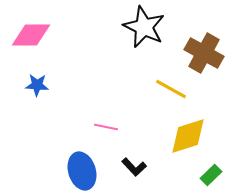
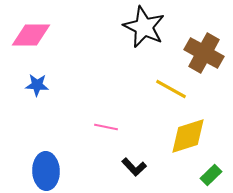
blue ellipse: moved 36 px left; rotated 15 degrees clockwise
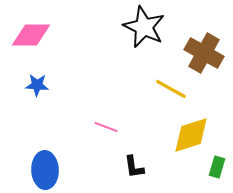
pink line: rotated 10 degrees clockwise
yellow diamond: moved 3 px right, 1 px up
black L-shape: rotated 35 degrees clockwise
blue ellipse: moved 1 px left, 1 px up
green rectangle: moved 6 px right, 8 px up; rotated 30 degrees counterclockwise
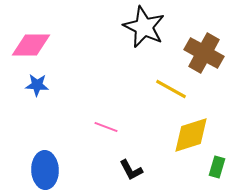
pink diamond: moved 10 px down
black L-shape: moved 3 px left, 3 px down; rotated 20 degrees counterclockwise
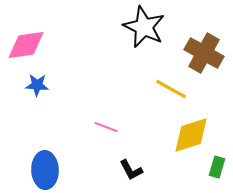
pink diamond: moved 5 px left; rotated 9 degrees counterclockwise
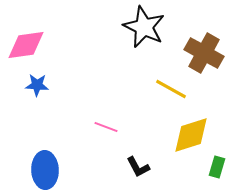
black L-shape: moved 7 px right, 3 px up
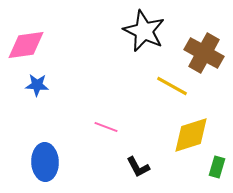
black star: moved 4 px down
yellow line: moved 1 px right, 3 px up
blue ellipse: moved 8 px up
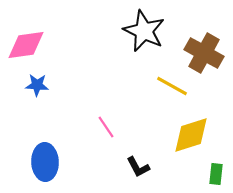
pink line: rotated 35 degrees clockwise
green rectangle: moved 1 px left, 7 px down; rotated 10 degrees counterclockwise
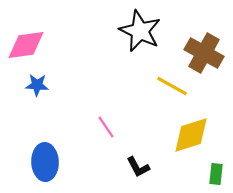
black star: moved 4 px left
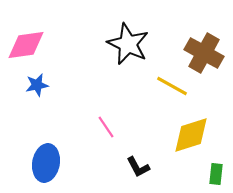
black star: moved 12 px left, 13 px down
blue star: rotated 15 degrees counterclockwise
blue ellipse: moved 1 px right, 1 px down; rotated 12 degrees clockwise
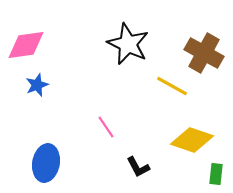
blue star: rotated 10 degrees counterclockwise
yellow diamond: moved 1 px right, 5 px down; rotated 36 degrees clockwise
